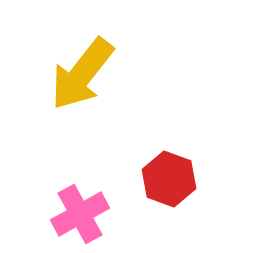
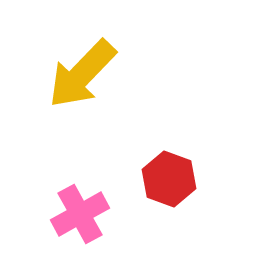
yellow arrow: rotated 6 degrees clockwise
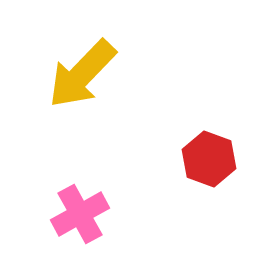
red hexagon: moved 40 px right, 20 px up
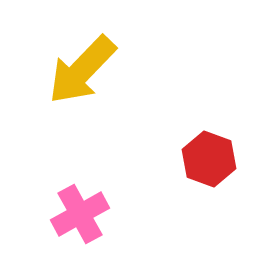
yellow arrow: moved 4 px up
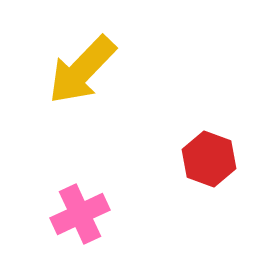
pink cross: rotated 4 degrees clockwise
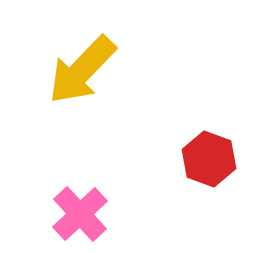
pink cross: rotated 18 degrees counterclockwise
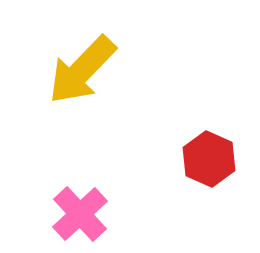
red hexagon: rotated 4 degrees clockwise
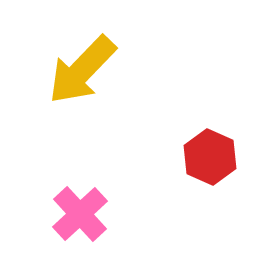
red hexagon: moved 1 px right, 2 px up
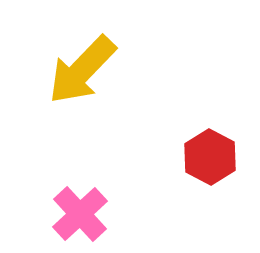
red hexagon: rotated 4 degrees clockwise
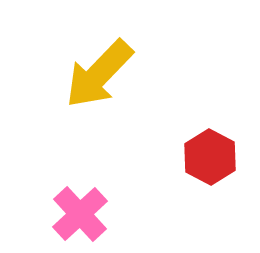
yellow arrow: moved 17 px right, 4 px down
